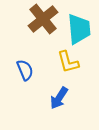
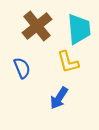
brown cross: moved 6 px left, 7 px down
blue semicircle: moved 3 px left, 2 px up
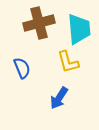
brown cross: moved 2 px right, 3 px up; rotated 24 degrees clockwise
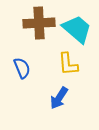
brown cross: rotated 12 degrees clockwise
cyan trapezoid: moved 2 px left; rotated 44 degrees counterclockwise
yellow L-shape: moved 2 px down; rotated 10 degrees clockwise
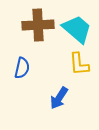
brown cross: moved 1 px left, 2 px down
yellow L-shape: moved 11 px right
blue semicircle: rotated 35 degrees clockwise
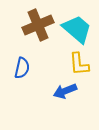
brown cross: rotated 20 degrees counterclockwise
blue arrow: moved 6 px right, 7 px up; rotated 35 degrees clockwise
